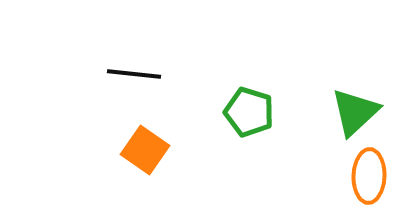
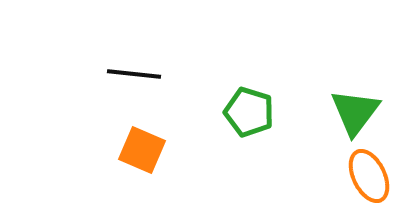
green triangle: rotated 10 degrees counterclockwise
orange square: moved 3 px left; rotated 12 degrees counterclockwise
orange ellipse: rotated 28 degrees counterclockwise
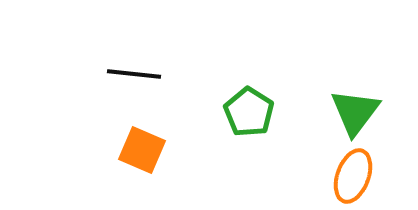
green pentagon: rotated 15 degrees clockwise
orange ellipse: moved 16 px left; rotated 46 degrees clockwise
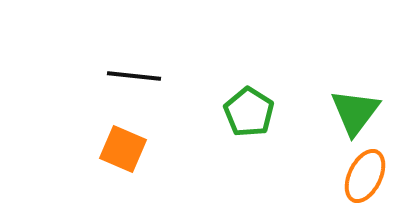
black line: moved 2 px down
orange square: moved 19 px left, 1 px up
orange ellipse: moved 12 px right; rotated 6 degrees clockwise
